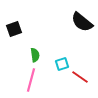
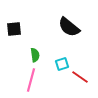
black semicircle: moved 13 px left, 5 px down
black square: rotated 14 degrees clockwise
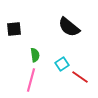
cyan square: rotated 16 degrees counterclockwise
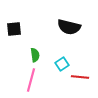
black semicircle: rotated 25 degrees counterclockwise
red line: rotated 30 degrees counterclockwise
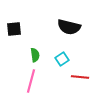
cyan square: moved 5 px up
pink line: moved 1 px down
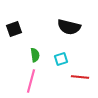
black square: rotated 14 degrees counterclockwise
cyan square: moved 1 px left; rotated 16 degrees clockwise
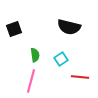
cyan square: rotated 16 degrees counterclockwise
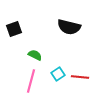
green semicircle: rotated 56 degrees counterclockwise
cyan square: moved 3 px left, 15 px down
